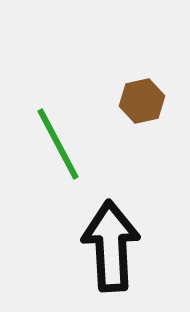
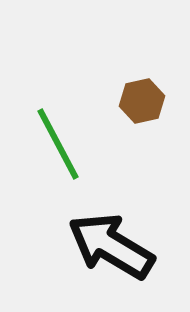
black arrow: rotated 56 degrees counterclockwise
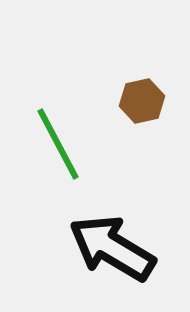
black arrow: moved 1 px right, 2 px down
